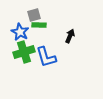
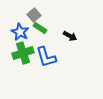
gray square: rotated 24 degrees counterclockwise
green rectangle: moved 1 px right, 3 px down; rotated 32 degrees clockwise
black arrow: rotated 96 degrees clockwise
green cross: moved 1 px left, 1 px down
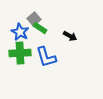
gray square: moved 4 px down
green cross: moved 3 px left; rotated 15 degrees clockwise
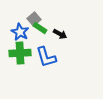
black arrow: moved 10 px left, 2 px up
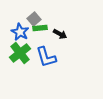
green rectangle: rotated 40 degrees counterclockwise
green cross: rotated 35 degrees counterclockwise
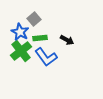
green rectangle: moved 10 px down
black arrow: moved 7 px right, 6 px down
green cross: moved 1 px right, 2 px up
blue L-shape: rotated 20 degrees counterclockwise
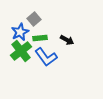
blue star: rotated 18 degrees clockwise
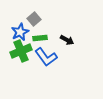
green cross: rotated 15 degrees clockwise
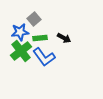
blue star: rotated 18 degrees clockwise
black arrow: moved 3 px left, 2 px up
green cross: rotated 15 degrees counterclockwise
blue L-shape: moved 2 px left
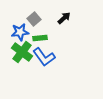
black arrow: moved 20 px up; rotated 72 degrees counterclockwise
green cross: moved 1 px right, 1 px down; rotated 15 degrees counterclockwise
